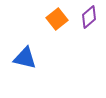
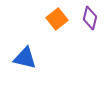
purple diamond: moved 1 px right, 1 px down; rotated 35 degrees counterclockwise
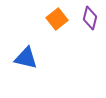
blue triangle: moved 1 px right
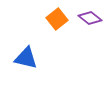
purple diamond: rotated 65 degrees counterclockwise
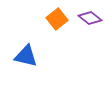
blue triangle: moved 2 px up
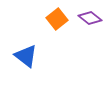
blue triangle: rotated 25 degrees clockwise
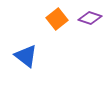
purple diamond: rotated 20 degrees counterclockwise
